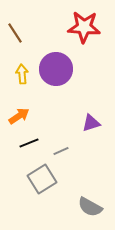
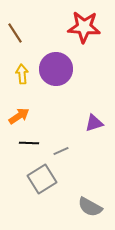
purple triangle: moved 3 px right
black line: rotated 24 degrees clockwise
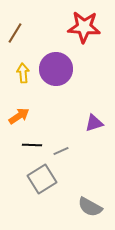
brown line: rotated 65 degrees clockwise
yellow arrow: moved 1 px right, 1 px up
black line: moved 3 px right, 2 px down
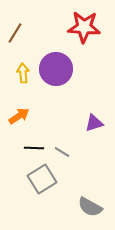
black line: moved 2 px right, 3 px down
gray line: moved 1 px right, 1 px down; rotated 56 degrees clockwise
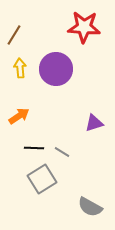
brown line: moved 1 px left, 2 px down
yellow arrow: moved 3 px left, 5 px up
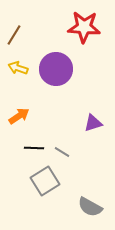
yellow arrow: moved 2 px left; rotated 66 degrees counterclockwise
purple triangle: moved 1 px left
gray square: moved 3 px right, 2 px down
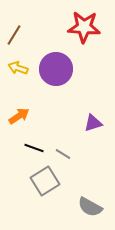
black line: rotated 18 degrees clockwise
gray line: moved 1 px right, 2 px down
